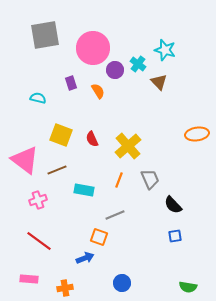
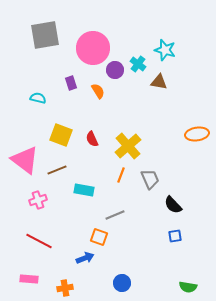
brown triangle: rotated 36 degrees counterclockwise
orange line: moved 2 px right, 5 px up
red line: rotated 8 degrees counterclockwise
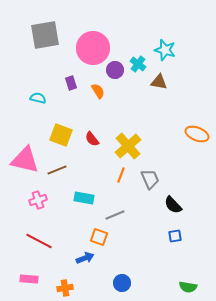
orange ellipse: rotated 30 degrees clockwise
red semicircle: rotated 14 degrees counterclockwise
pink triangle: rotated 24 degrees counterclockwise
cyan rectangle: moved 8 px down
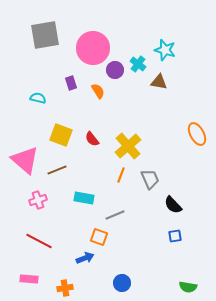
orange ellipse: rotated 40 degrees clockwise
pink triangle: rotated 28 degrees clockwise
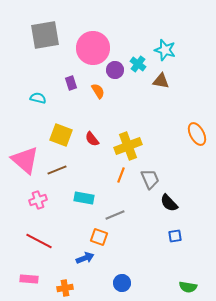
brown triangle: moved 2 px right, 1 px up
yellow cross: rotated 20 degrees clockwise
black semicircle: moved 4 px left, 2 px up
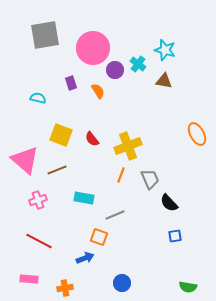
brown triangle: moved 3 px right
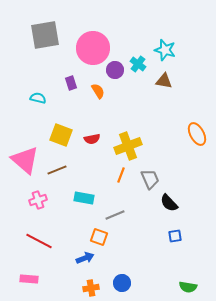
red semicircle: rotated 63 degrees counterclockwise
orange cross: moved 26 px right
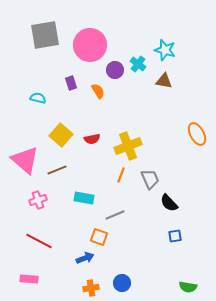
pink circle: moved 3 px left, 3 px up
yellow square: rotated 20 degrees clockwise
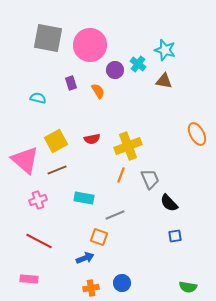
gray square: moved 3 px right, 3 px down; rotated 20 degrees clockwise
yellow square: moved 5 px left, 6 px down; rotated 20 degrees clockwise
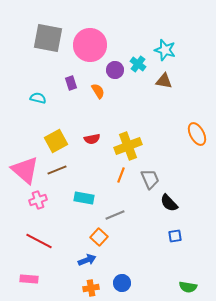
pink triangle: moved 10 px down
orange square: rotated 24 degrees clockwise
blue arrow: moved 2 px right, 2 px down
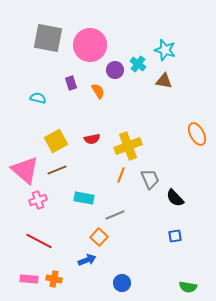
black semicircle: moved 6 px right, 5 px up
orange cross: moved 37 px left, 9 px up; rotated 21 degrees clockwise
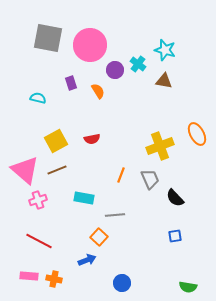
yellow cross: moved 32 px right
gray line: rotated 18 degrees clockwise
pink rectangle: moved 3 px up
